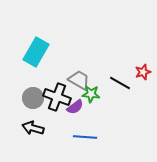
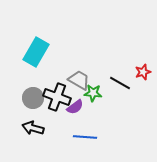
green star: moved 2 px right, 1 px up
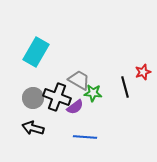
black line: moved 5 px right, 4 px down; rotated 45 degrees clockwise
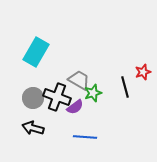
green star: rotated 24 degrees counterclockwise
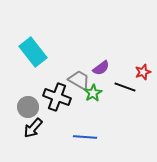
cyan rectangle: moved 3 px left; rotated 68 degrees counterclockwise
black line: rotated 55 degrees counterclockwise
green star: rotated 12 degrees counterclockwise
gray circle: moved 5 px left, 9 px down
purple semicircle: moved 26 px right, 39 px up
black arrow: rotated 65 degrees counterclockwise
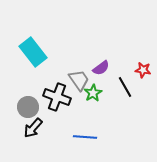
red star: moved 2 px up; rotated 28 degrees clockwise
gray trapezoid: rotated 25 degrees clockwise
black line: rotated 40 degrees clockwise
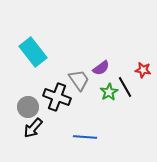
green star: moved 16 px right, 1 px up
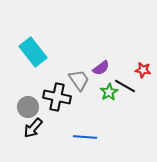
black line: moved 1 px up; rotated 30 degrees counterclockwise
black cross: rotated 8 degrees counterclockwise
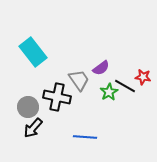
red star: moved 7 px down
